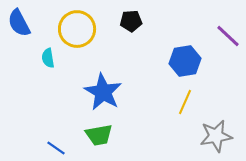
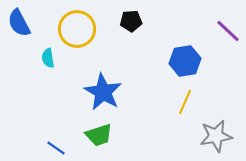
purple line: moved 5 px up
green trapezoid: rotated 8 degrees counterclockwise
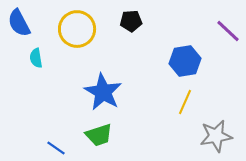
cyan semicircle: moved 12 px left
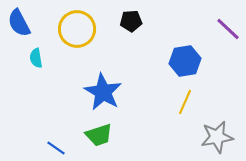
purple line: moved 2 px up
gray star: moved 1 px right, 1 px down
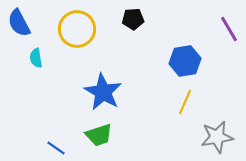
black pentagon: moved 2 px right, 2 px up
purple line: moved 1 px right; rotated 16 degrees clockwise
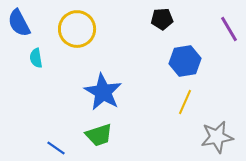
black pentagon: moved 29 px right
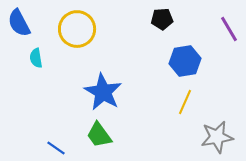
green trapezoid: rotated 72 degrees clockwise
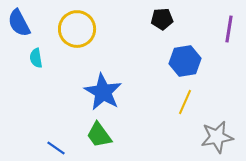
purple line: rotated 40 degrees clockwise
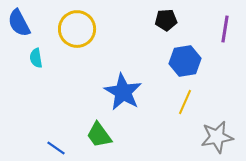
black pentagon: moved 4 px right, 1 px down
purple line: moved 4 px left
blue star: moved 20 px right
